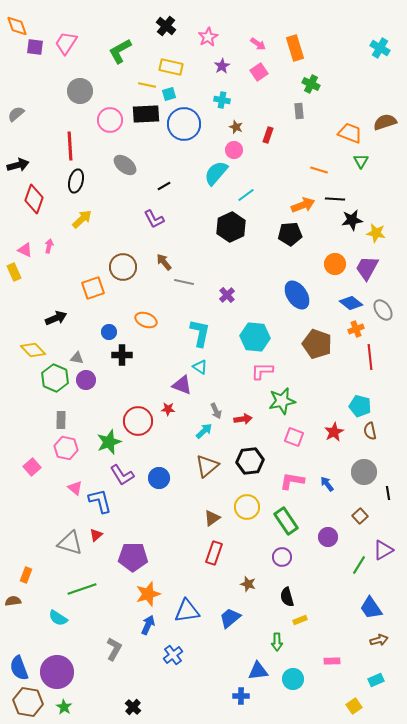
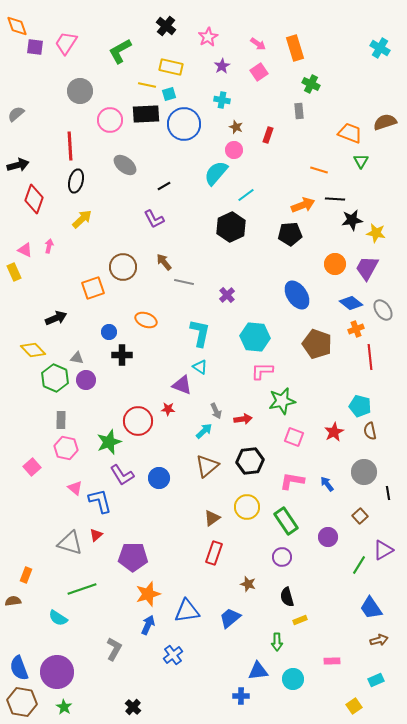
brown hexagon at (28, 702): moved 6 px left
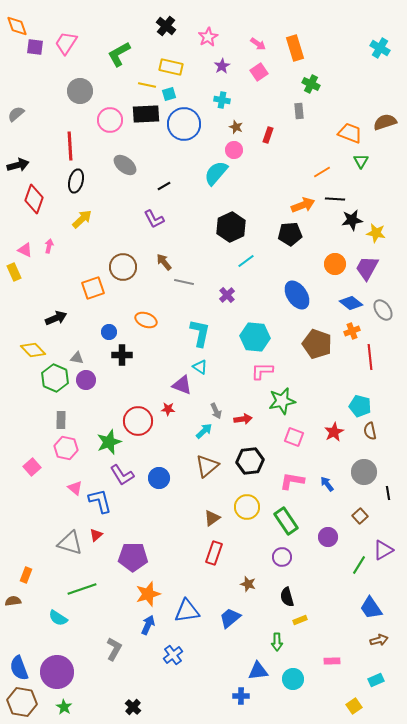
green L-shape at (120, 51): moved 1 px left, 3 px down
orange line at (319, 170): moved 3 px right, 2 px down; rotated 48 degrees counterclockwise
cyan line at (246, 195): moved 66 px down
orange cross at (356, 329): moved 4 px left, 2 px down
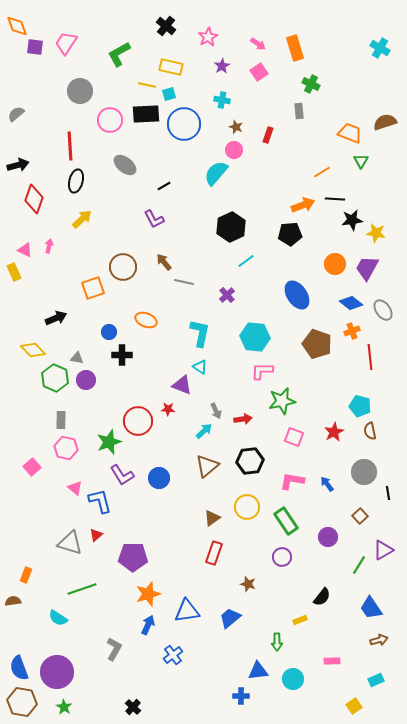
black semicircle at (287, 597): moved 35 px right; rotated 126 degrees counterclockwise
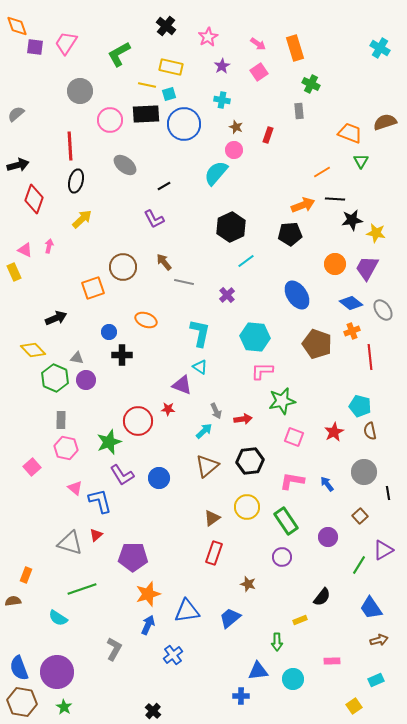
black cross at (133, 707): moved 20 px right, 4 px down
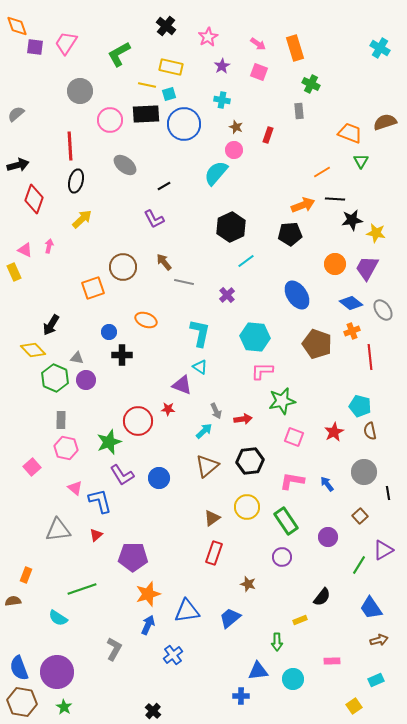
pink square at (259, 72): rotated 36 degrees counterclockwise
black arrow at (56, 318): moved 5 px left, 7 px down; rotated 145 degrees clockwise
gray triangle at (70, 543): moved 12 px left, 13 px up; rotated 24 degrees counterclockwise
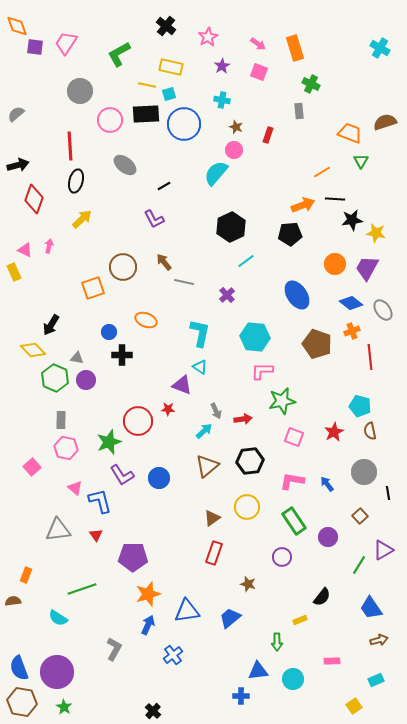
green rectangle at (286, 521): moved 8 px right
red triangle at (96, 535): rotated 24 degrees counterclockwise
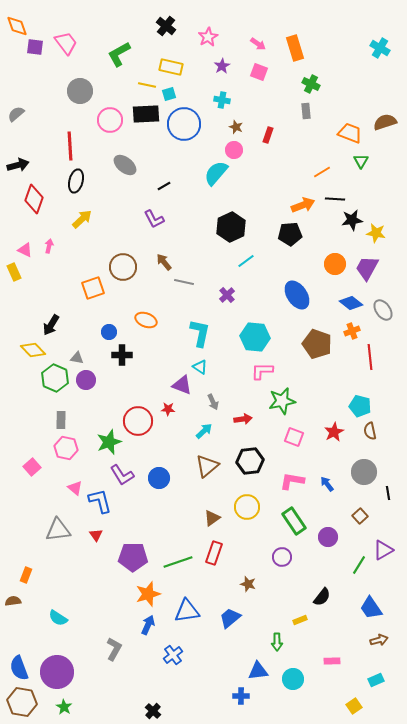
pink trapezoid at (66, 43): rotated 110 degrees clockwise
gray rectangle at (299, 111): moved 7 px right
gray arrow at (216, 411): moved 3 px left, 9 px up
green line at (82, 589): moved 96 px right, 27 px up
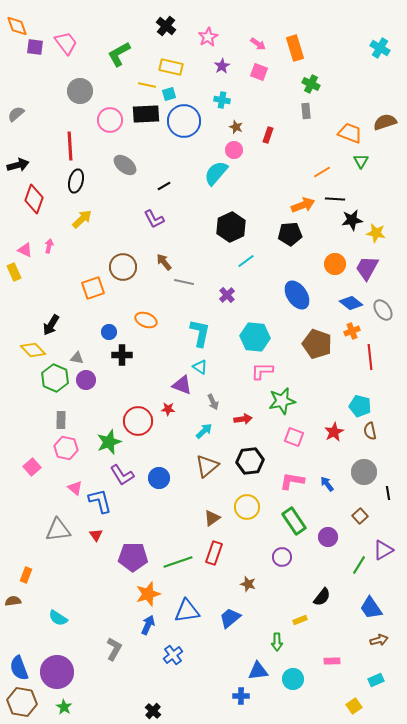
blue circle at (184, 124): moved 3 px up
